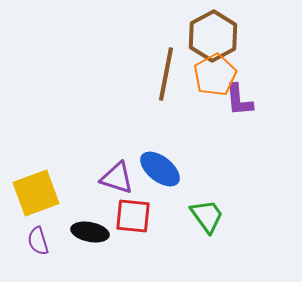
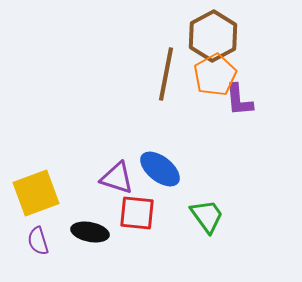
red square: moved 4 px right, 3 px up
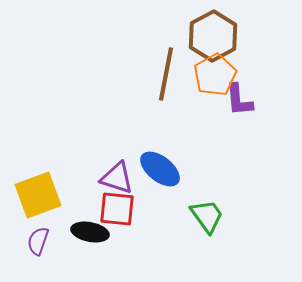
yellow square: moved 2 px right, 2 px down
red square: moved 20 px left, 4 px up
purple semicircle: rotated 36 degrees clockwise
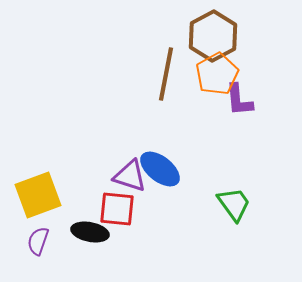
orange pentagon: moved 2 px right, 1 px up
purple triangle: moved 13 px right, 2 px up
green trapezoid: moved 27 px right, 12 px up
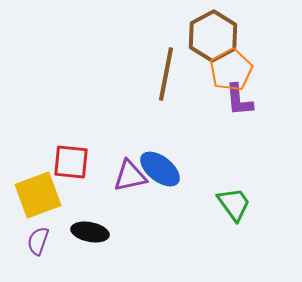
orange pentagon: moved 14 px right, 4 px up
purple triangle: rotated 30 degrees counterclockwise
red square: moved 46 px left, 47 px up
